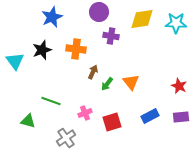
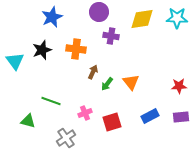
cyan star: moved 1 px right, 5 px up
red star: rotated 28 degrees counterclockwise
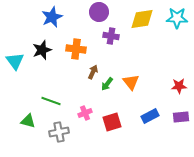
gray cross: moved 7 px left, 6 px up; rotated 24 degrees clockwise
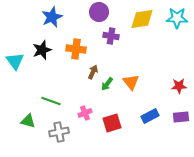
red square: moved 1 px down
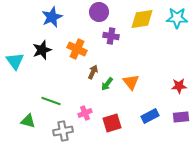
orange cross: moved 1 px right; rotated 18 degrees clockwise
gray cross: moved 4 px right, 1 px up
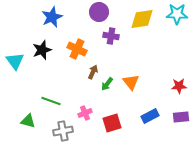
cyan star: moved 4 px up
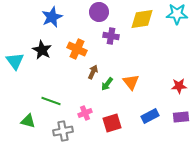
black star: rotated 24 degrees counterclockwise
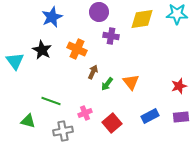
red star: rotated 14 degrees counterclockwise
red square: rotated 24 degrees counterclockwise
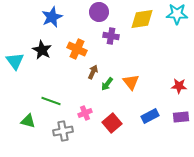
red star: rotated 21 degrees clockwise
